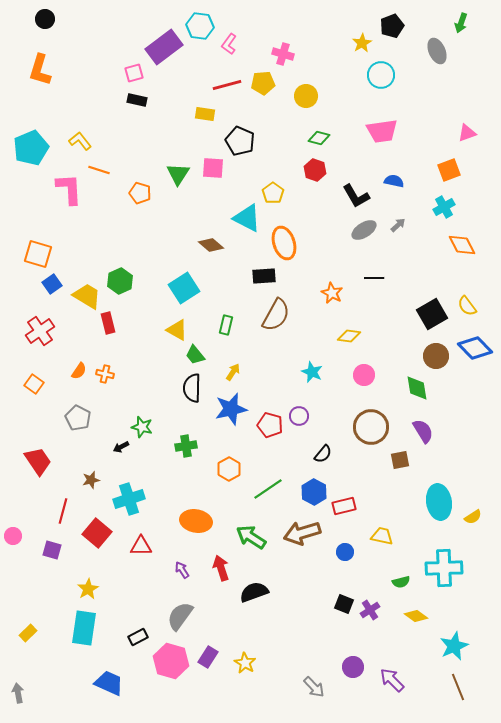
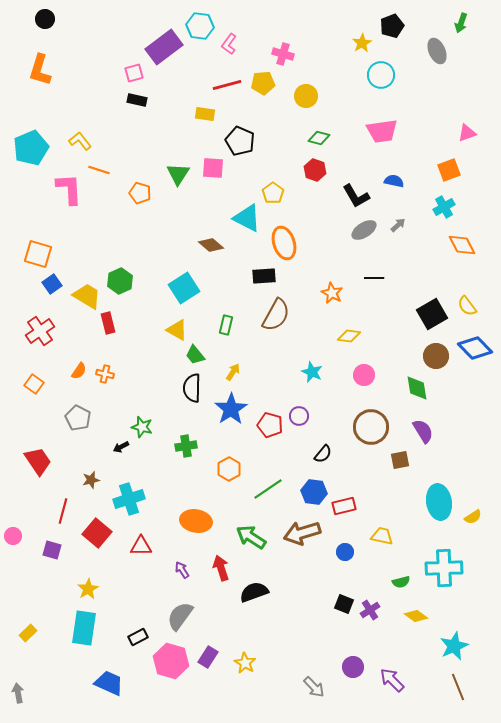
blue star at (231, 409): rotated 20 degrees counterclockwise
blue hexagon at (314, 492): rotated 20 degrees counterclockwise
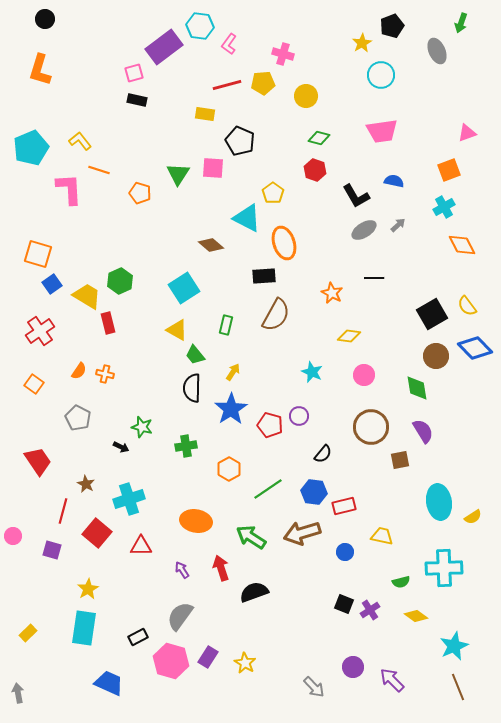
black arrow at (121, 447): rotated 126 degrees counterclockwise
brown star at (91, 480): moved 5 px left, 4 px down; rotated 30 degrees counterclockwise
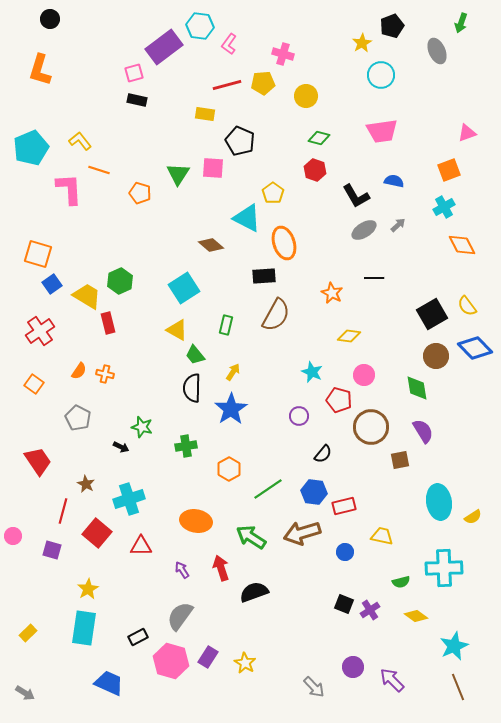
black circle at (45, 19): moved 5 px right
red pentagon at (270, 425): moved 69 px right, 25 px up
gray arrow at (18, 693): moved 7 px right; rotated 132 degrees clockwise
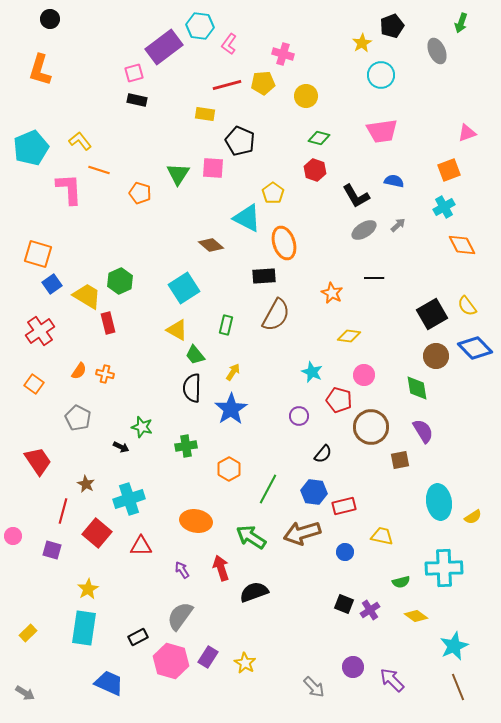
green line at (268, 489): rotated 28 degrees counterclockwise
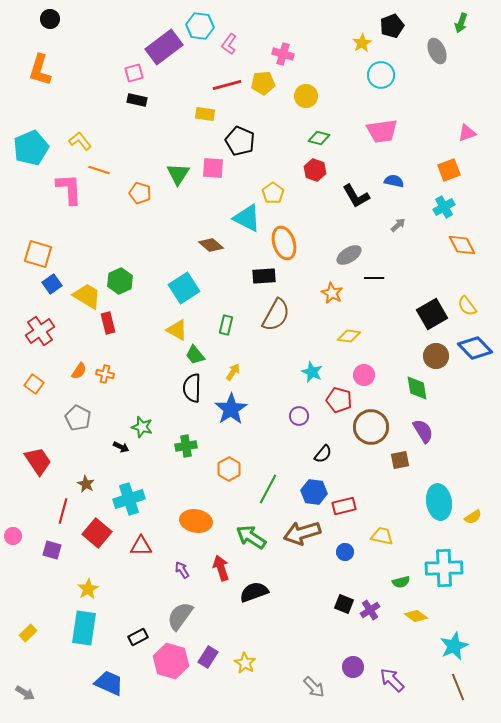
gray ellipse at (364, 230): moved 15 px left, 25 px down
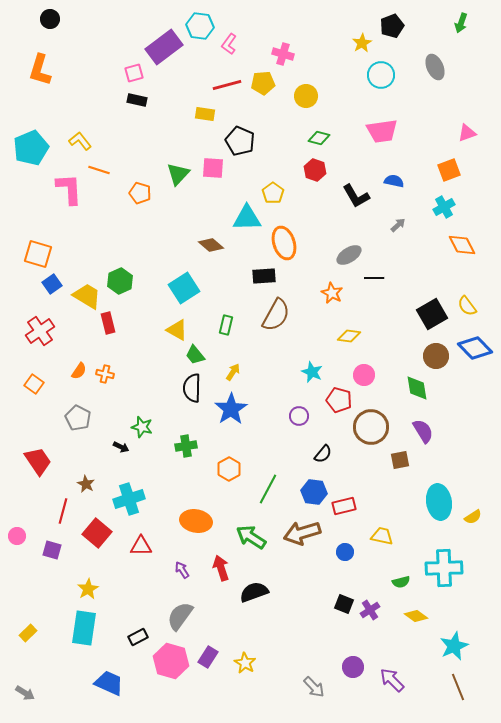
gray ellipse at (437, 51): moved 2 px left, 16 px down
green triangle at (178, 174): rotated 10 degrees clockwise
cyan triangle at (247, 218): rotated 28 degrees counterclockwise
pink circle at (13, 536): moved 4 px right
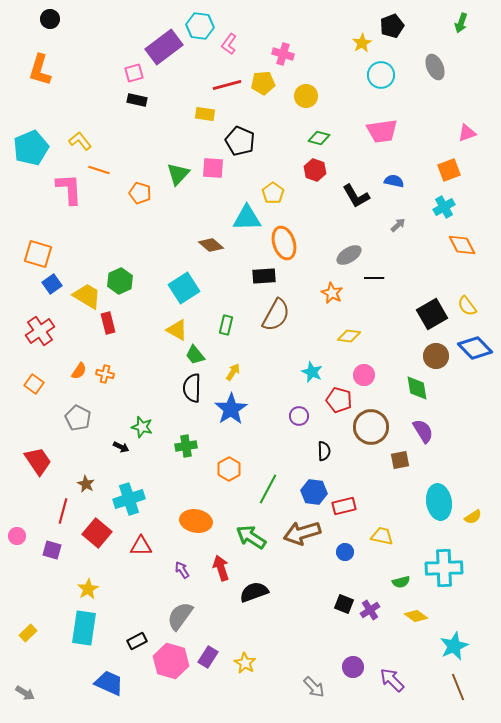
black semicircle at (323, 454): moved 1 px right, 3 px up; rotated 42 degrees counterclockwise
black rectangle at (138, 637): moved 1 px left, 4 px down
